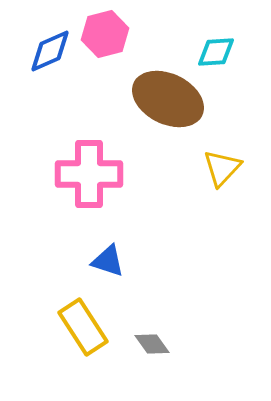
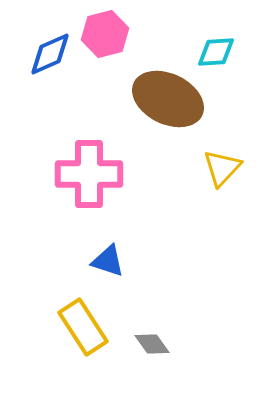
blue diamond: moved 3 px down
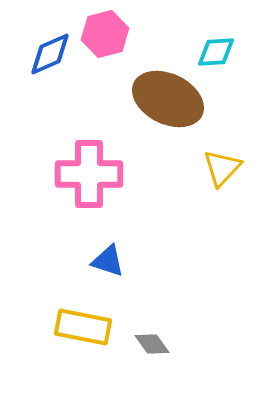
yellow rectangle: rotated 46 degrees counterclockwise
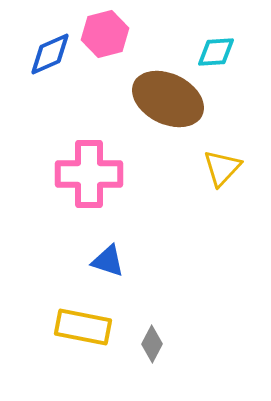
gray diamond: rotated 63 degrees clockwise
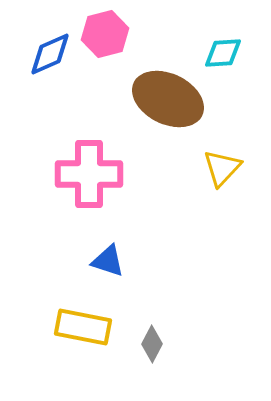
cyan diamond: moved 7 px right, 1 px down
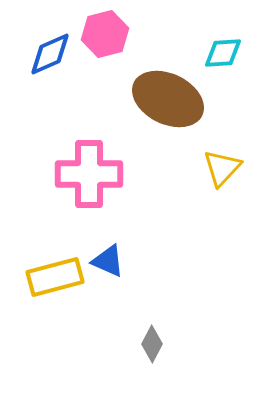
blue triangle: rotated 6 degrees clockwise
yellow rectangle: moved 28 px left, 50 px up; rotated 26 degrees counterclockwise
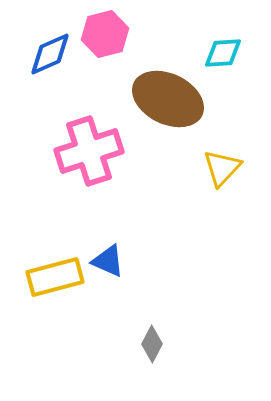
pink cross: moved 23 px up; rotated 18 degrees counterclockwise
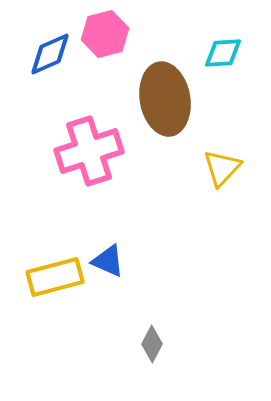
brown ellipse: moved 3 px left; rotated 54 degrees clockwise
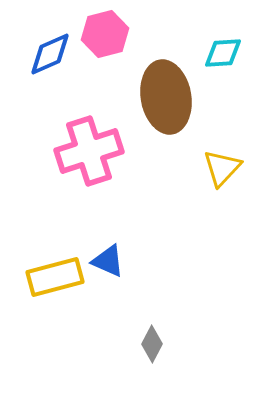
brown ellipse: moved 1 px right, 2 px up
